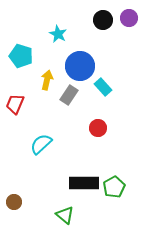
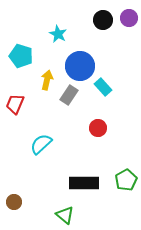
green pentagon: moved 12 px right, 7 px up
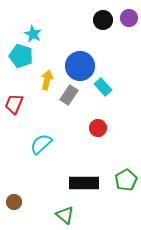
cyan star: moved 25 px left
red trapezoid: moved 1 px left
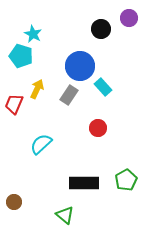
black circle: moved 2 px left, 9 px down
yellow arrow: moved 10 px left, 9 px down; rotated 12 degrees clockwise
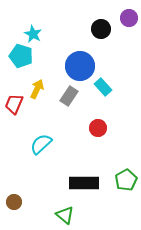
gray rectangle: moved 1 px down
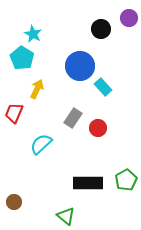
cyan pentagon: moved 1 px right, 2 px down; rotated 15 degrees clockwise
gray rectangle: moved 4 px right, 22 px down
red trapezoid: moved 9 px down
black rectangle: moved 4 px right
green triangle: moved 1 px right, 1 px down
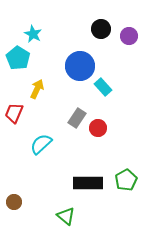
purple circle: moved 18 px down
cyan pentagon: moved 4 px left
gray rectangle: moved 4 px right
